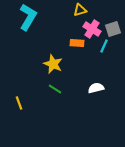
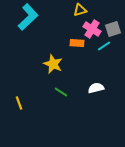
cyan L-shape: rotated 16 degrees clockwise
cyan line: rotated 32 degrees clockwise
green line: moved 6 px right, 3 px down
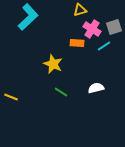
gray square: moved 1 px right, 2 px up
yellow line: moved 8 px left, 6 px up; rotated 48 degrees counterclockwise
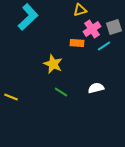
pink cross: rotated 24 degrees clockwise
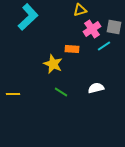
gray square: rotated 28 degrees clockwise
orange rectangle: moved 5 px left, 6 px down
yellow line: moved 2 px right, 3 px up; rotated 24 degrees counterclockwise
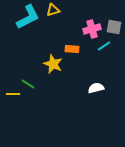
yellow triangle: moved 27 px left
cyan L-shape: rotated 16 degrees clockwise
pink cross: rotated 18 degrees clockwise
green line: moved 33 px left, 8 px up
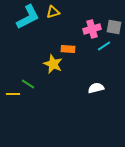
yellow triangle: moved 2 px down
orange rectangle: moved 4 px left
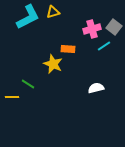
gray square: rotated 28 degrees clockwise
yellow line: moved 1 px left, 3 px down
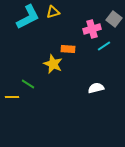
gray square: moved 8 px up
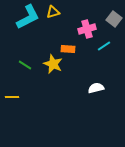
pink cross: moved 5 px left
green line: moved 3 px left, 19 px up
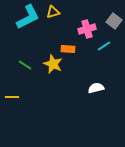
gray square: moved 2 px down
